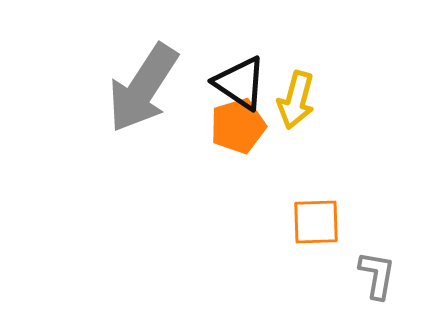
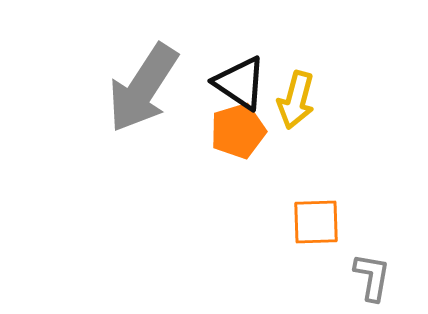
orange pentagon: moved 5 px down
gray L-shape: moved 5 px left, 2 px down
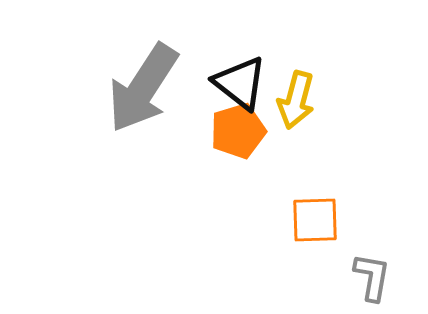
black triangle: rotated 4 degrees clockwise
orange square: moved 1 px left, 2 px up
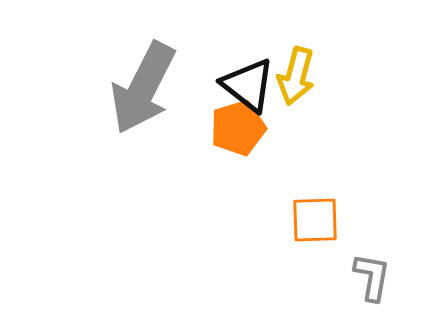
black triangle: moved 8 px right, 2 px down
gray arrow: rotated 6 degrees counterclockwise
yellow arrow: moved 24 px up
orange pentagon: moved 3 px up
